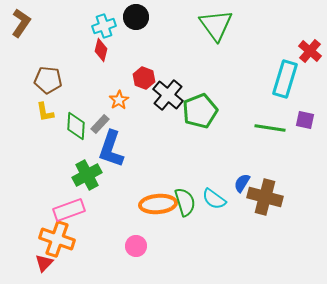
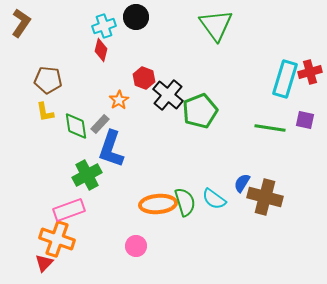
red cross: moved 21 px down; rotated 35 degrees clockwise
green diamond: rotated 12 degrees counterclockwise
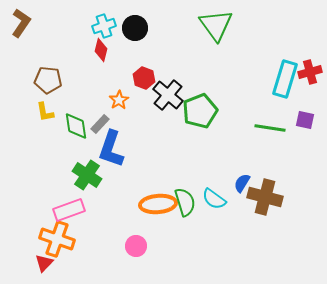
black circle: moved 1 px left, 11 px down
green cross: rotated 28 degrees counterclockwise
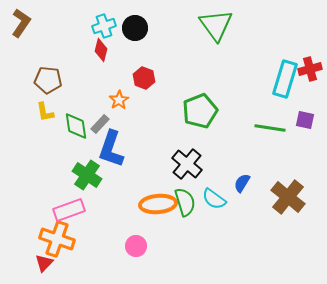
red cross: moved 3 px up
black cross: moved 19 px right, 69 px down
brown cross: moved 23 px right; rotated 24 degrees clockwise
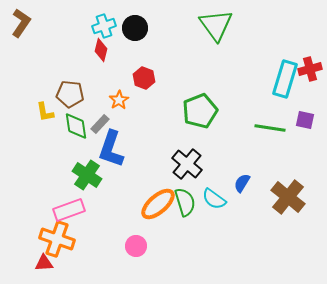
brown pentagon: moved 22 px right, 14 px down
orange ellipse: rotated 36 degrees counterclockwise
red triangle: rotated 42 degrees clockwise
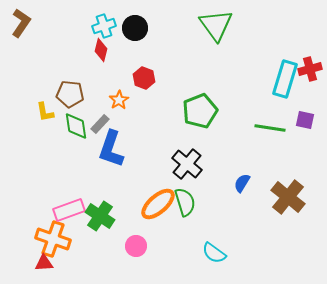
green cross: moved 13 px right, 41 px down
cyan semicircle: moved 54 px down
orange cross: moved 4 px left
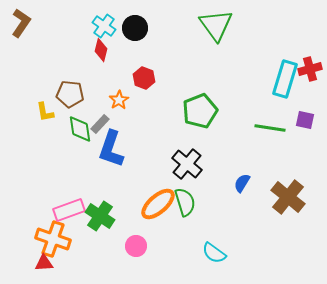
cyan cross: rotated 35 degrees counterclockwise
green diamond: moved 4 px right, 3 px down
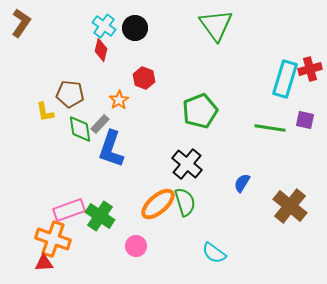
brown cross: moved 2 px right, 9 px down
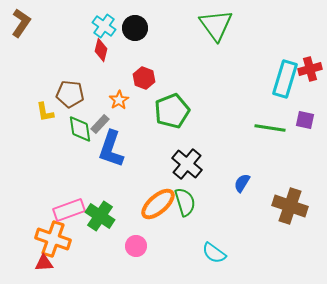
green pentagon: moved 28 px left
brown cross: rotated 20 degrees counterclockwise
